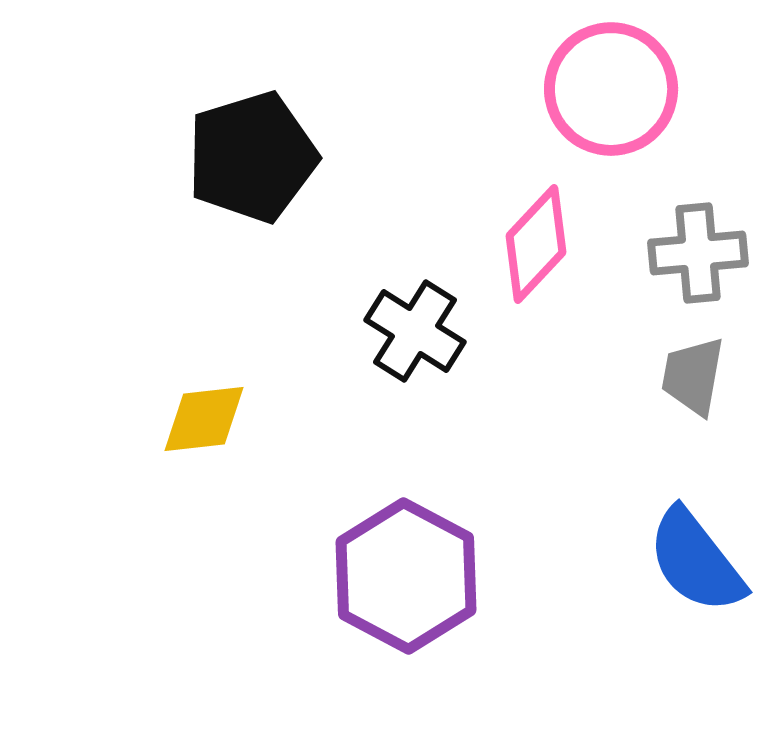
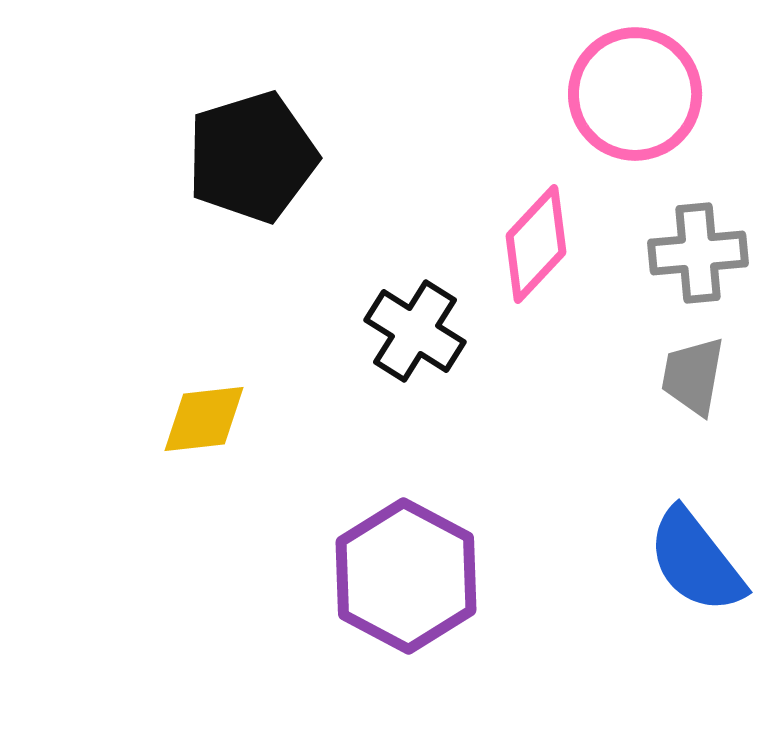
pink circle: moved 24 px right, 5 px down
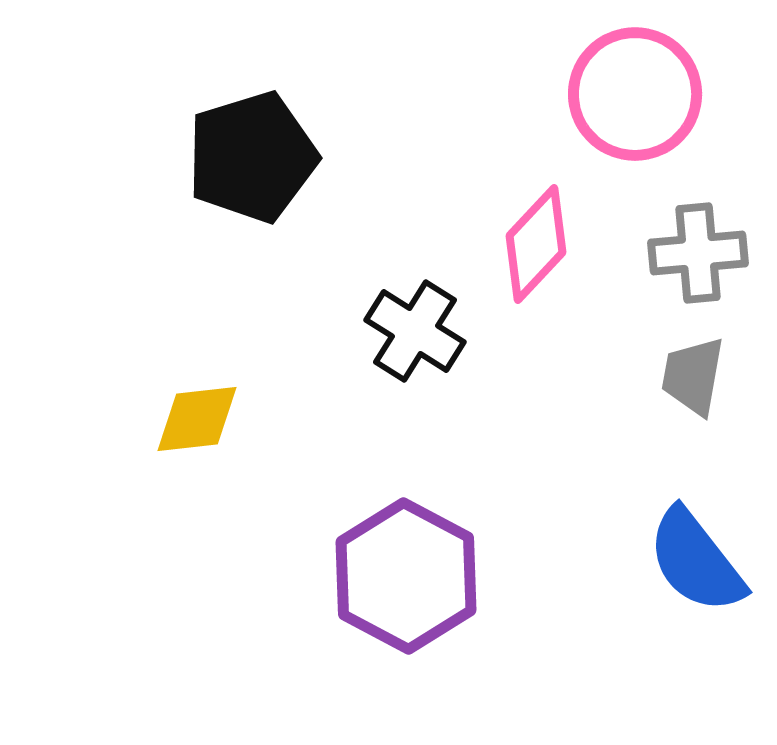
yellow diamond: moved 7 px left
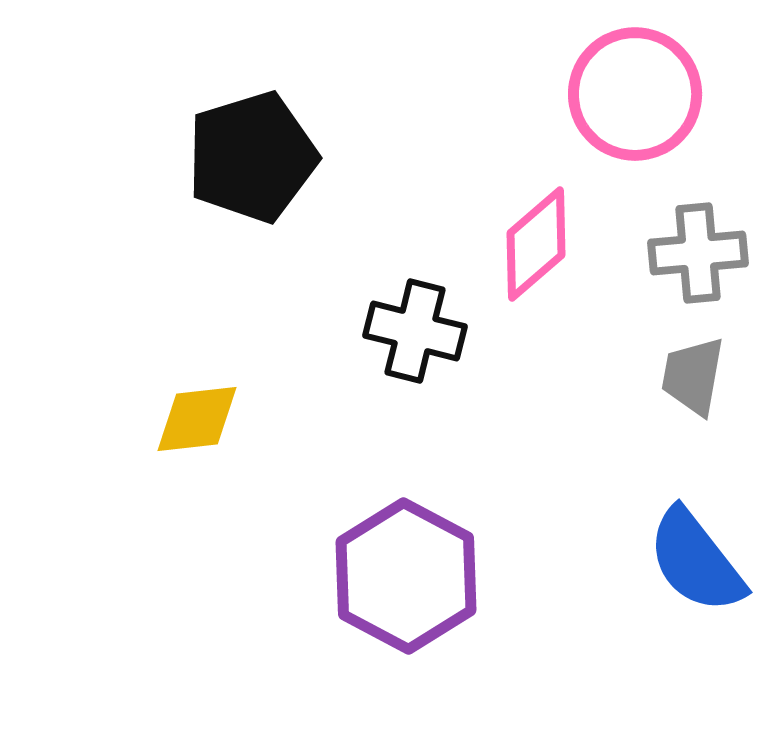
pink diamond: rotated 6 degrees clockwise
black cross: rotated 18 degrees counterclockwise
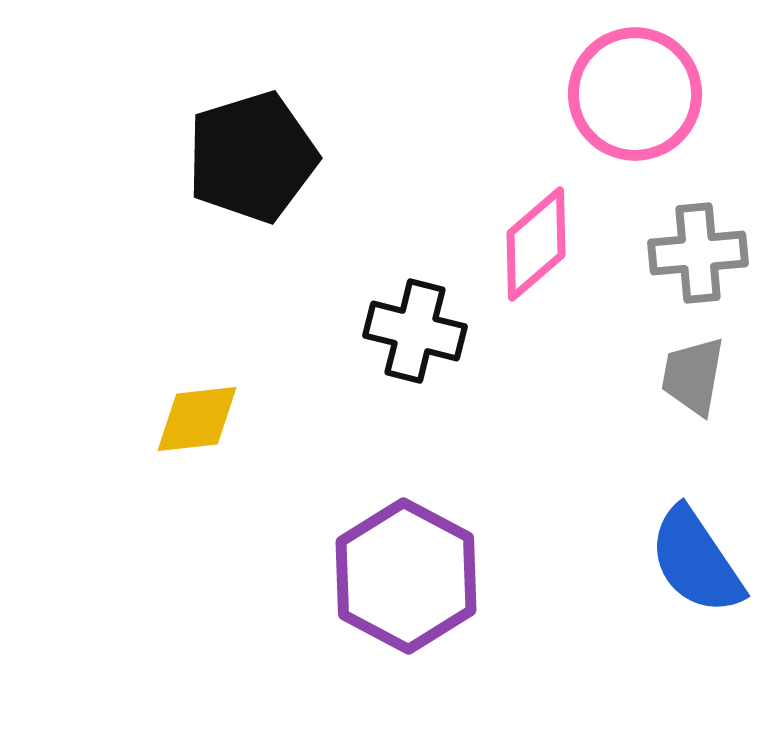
blue semicircle: rotated 4 degrees clockwise
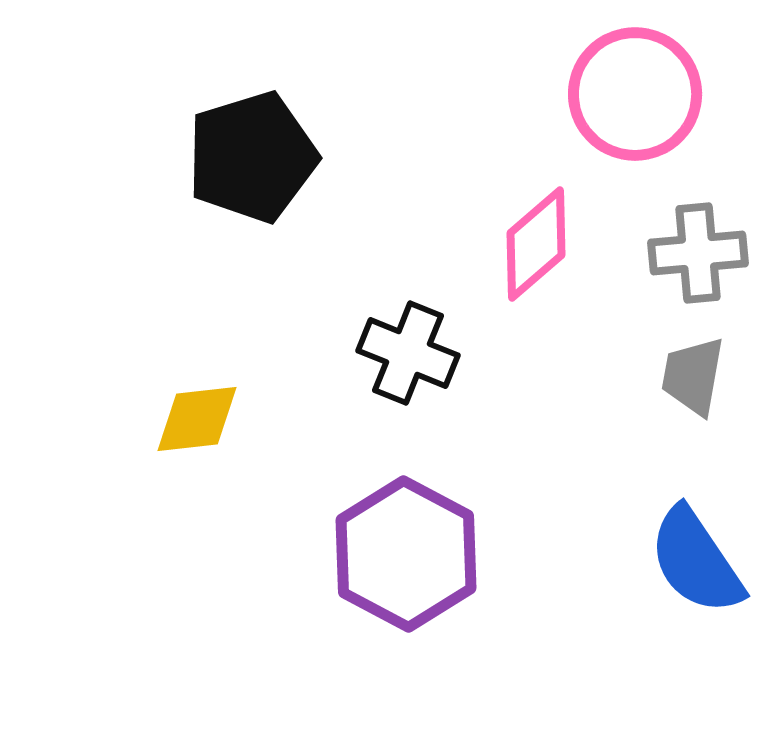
black cross: moved 7 px left, 22 px down; rotated 8 degrees clockwise
purple hexagon: moved 22 px up
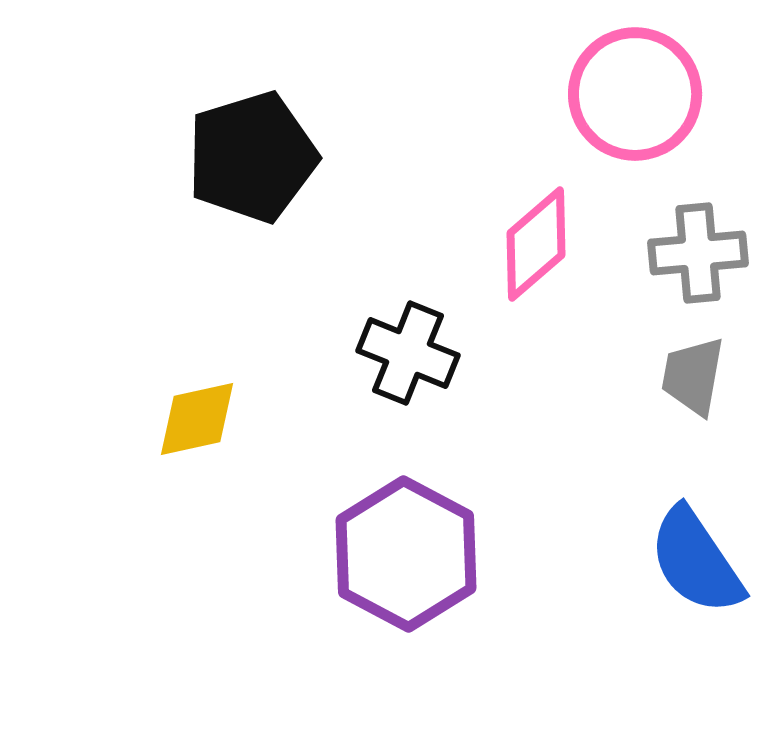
yellow diamond: rotated 6 degrees counterclockwise
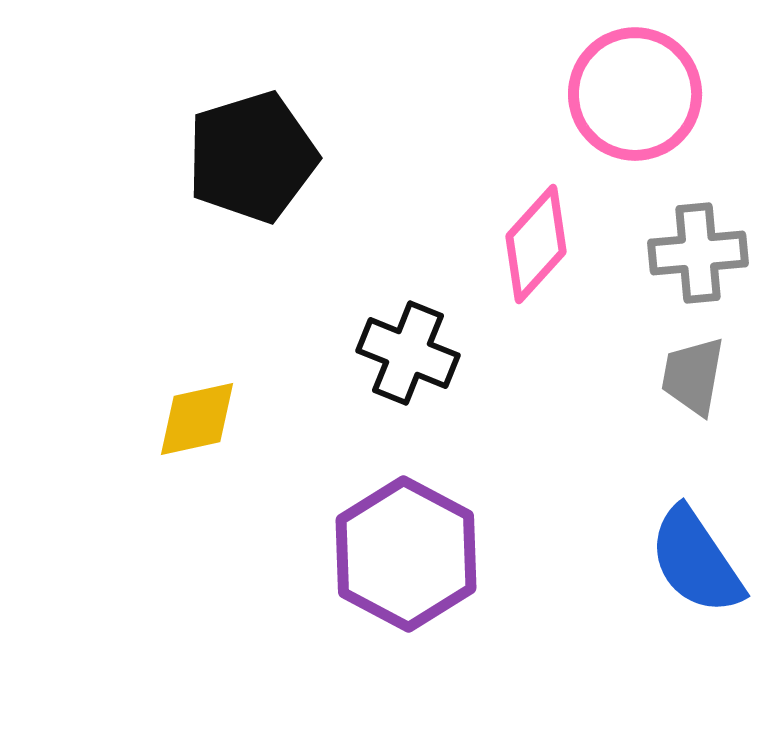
pink diamond: rotated 7 degrees counterclockwise
